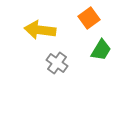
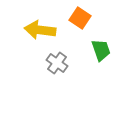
orange square: moved 9 px left; rotated 20 degrees counterclockwise
green trapezoid: rotated 50 degrees counterclockwise
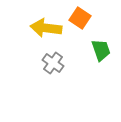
yellow arrow: moved 6 px right, 2 px up
gray cross: moved 4 px left
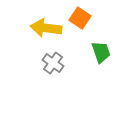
green trapezoid: moved 2 px down
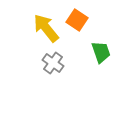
orange square: moved 3 px left, 2 px down
yellow arrow: rotated 44 degrees clockwise
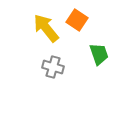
green trapezoid: moved 2 px left, 2 px down
gray cross: moved 4 px down; rotated 20 degrees counterclockwise
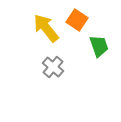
green trapezoid: moved 8 px up
gray cross: rotated 25 degrees clockwise
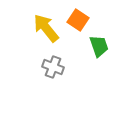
orange square: moved 1 px right
gray cross: rotated 20 degrees counterclockwise
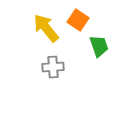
gray cross: rotated 25 degrees counterclockwise
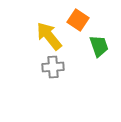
yellow arrow: moved 3 px right, 8 px down
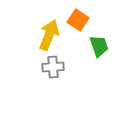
yellow arrow: moved 1 px up; rotated 60 degrees clockwise
